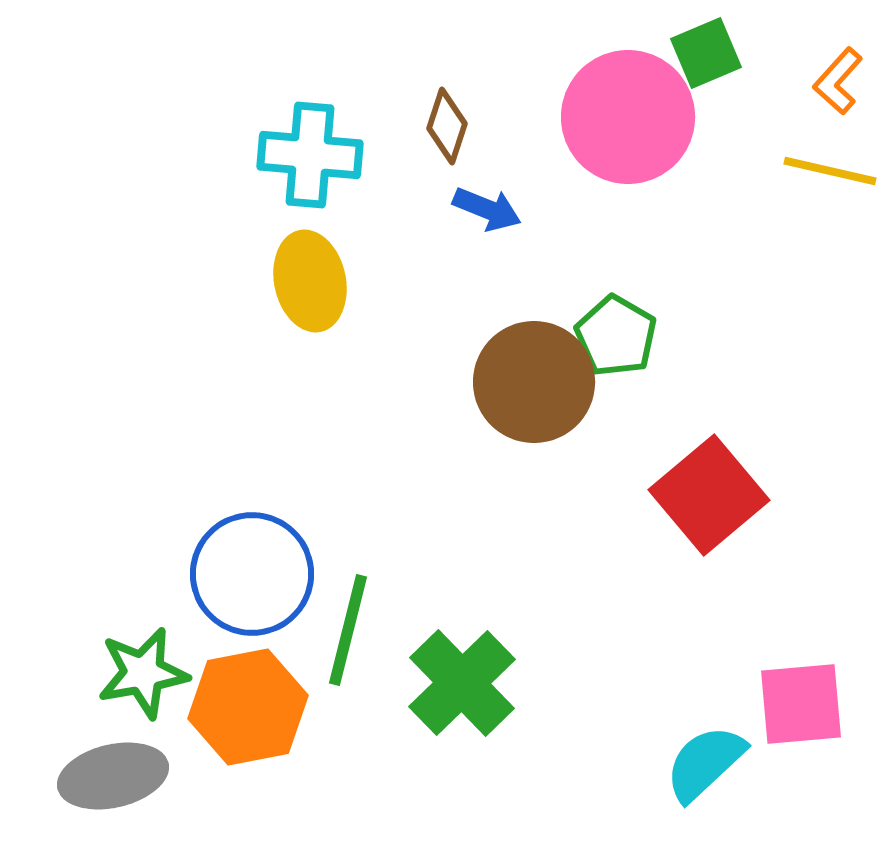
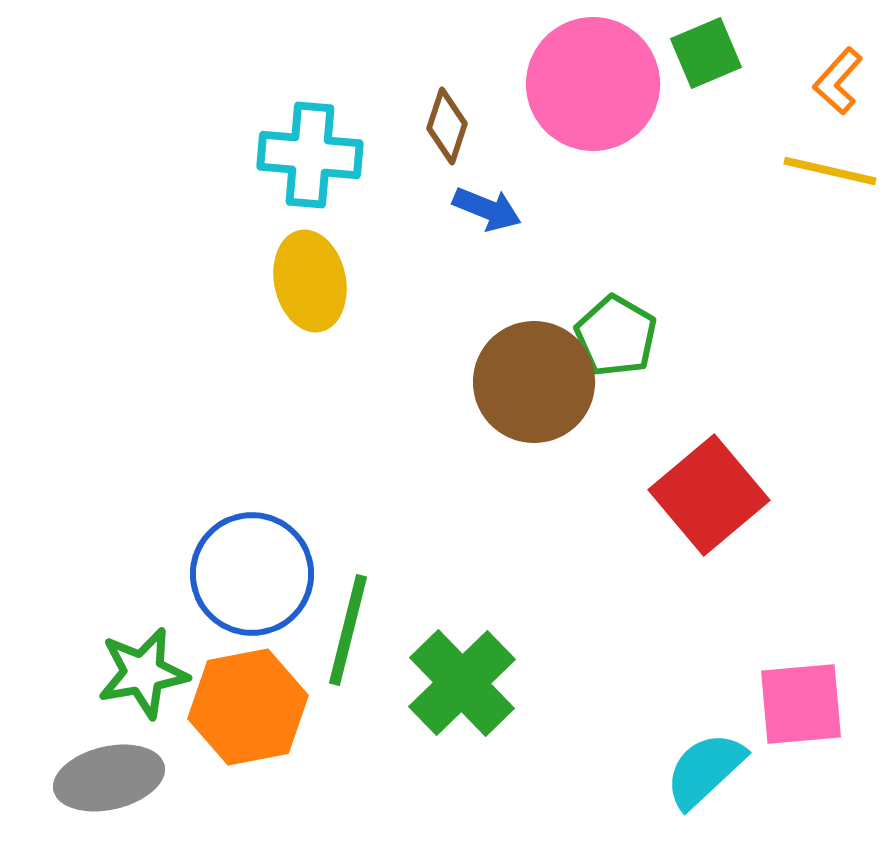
pink circle: moved 35 px left, 33 px up
cyan semicircle: moved 7 px down
gray ellipse: moved 4 px left, 2 px down
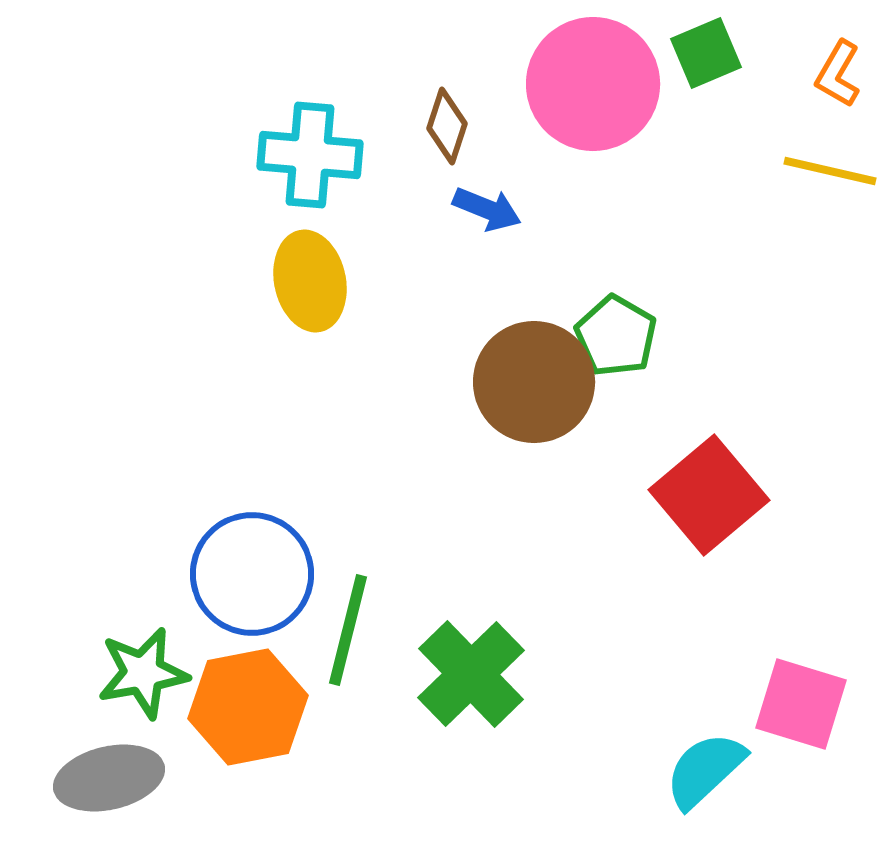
orange L-shape: moved 7 px up; rotated 12 degrees counterclockwise
green cross: moved 9 px right, 9 px up
pink square: rotated 22 degrees clockwise
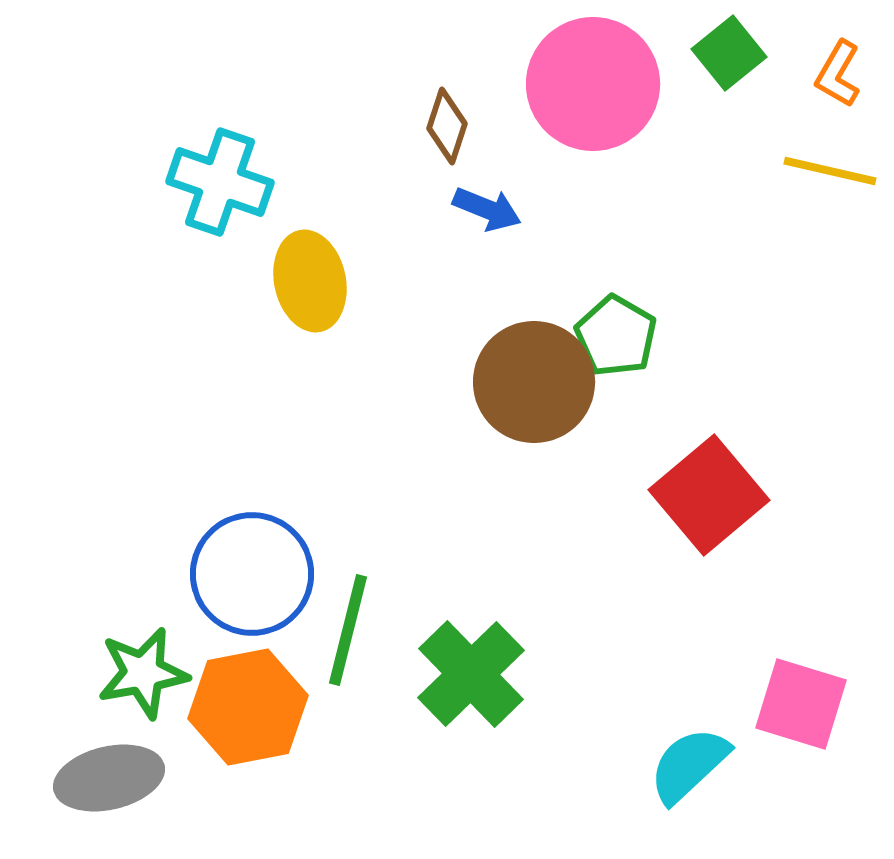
green square: moved 23 px right; rotated 16 degrees counterclockwise
cyan cross: moved 90 px left, 27 px down; rotated 14 degrees clockwise
cyan semicircle: moved 16 px left, 5 px up
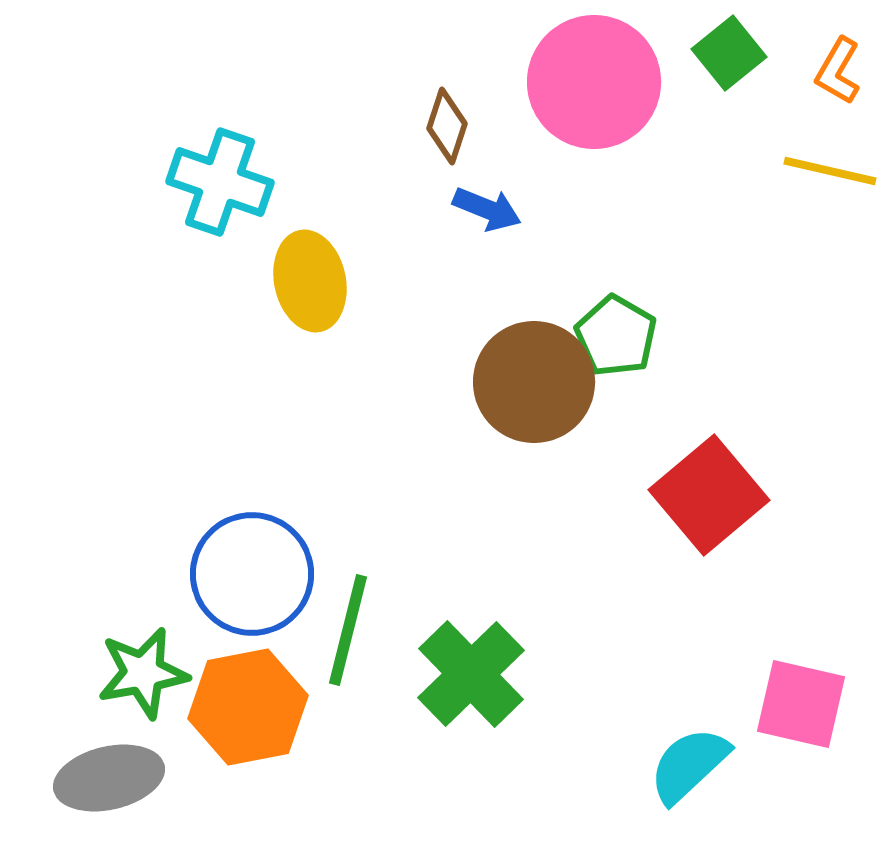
orange L-shape: moved 3 px up
pink circle: moved 1 px right, 2 px up
pink square: rotated 4 degrees counterclockwise
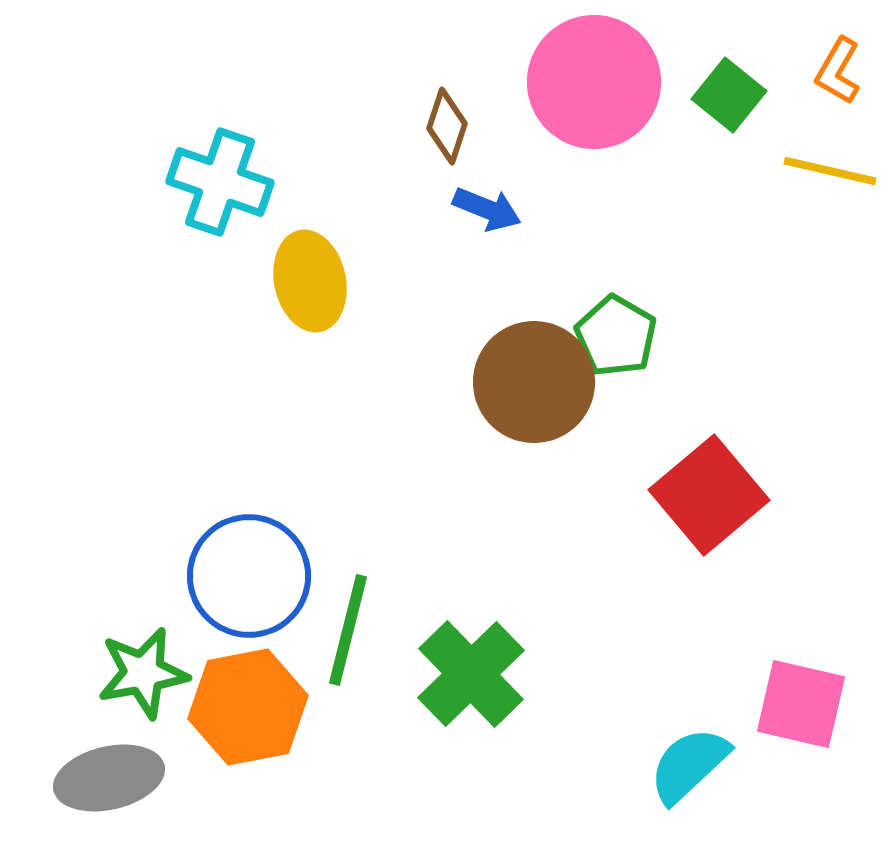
green square: moved 42 px down; rotated 12 degrees counterclockwise
blue circle: moved 3 px left, 2 px down
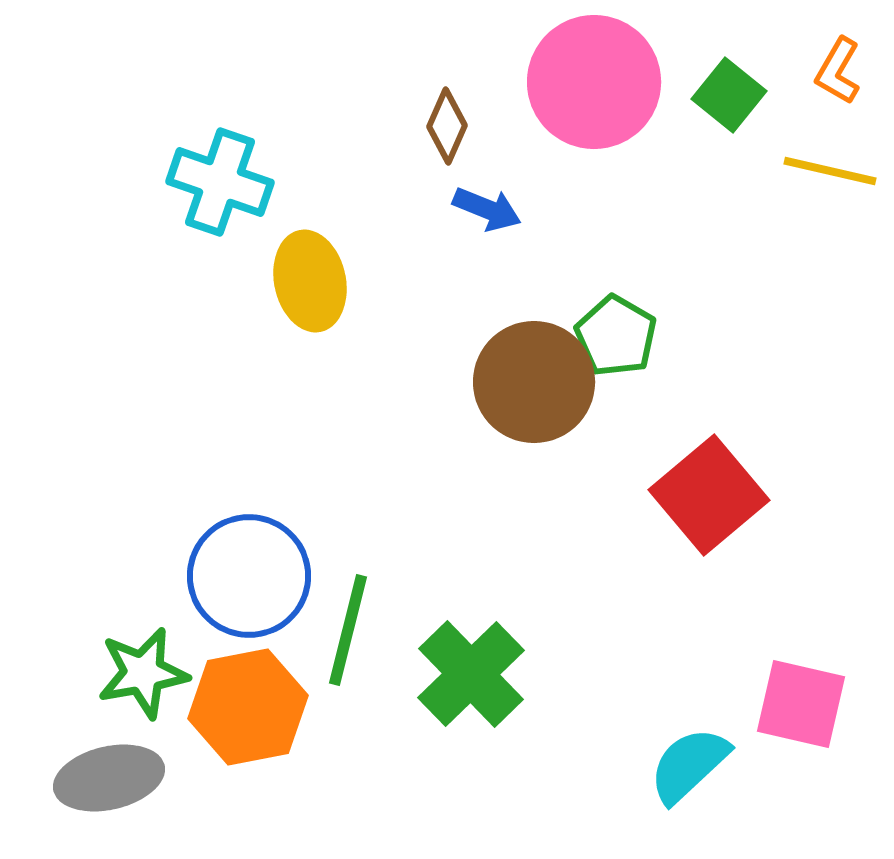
brown diamond: rotated 6 degrees clockwise
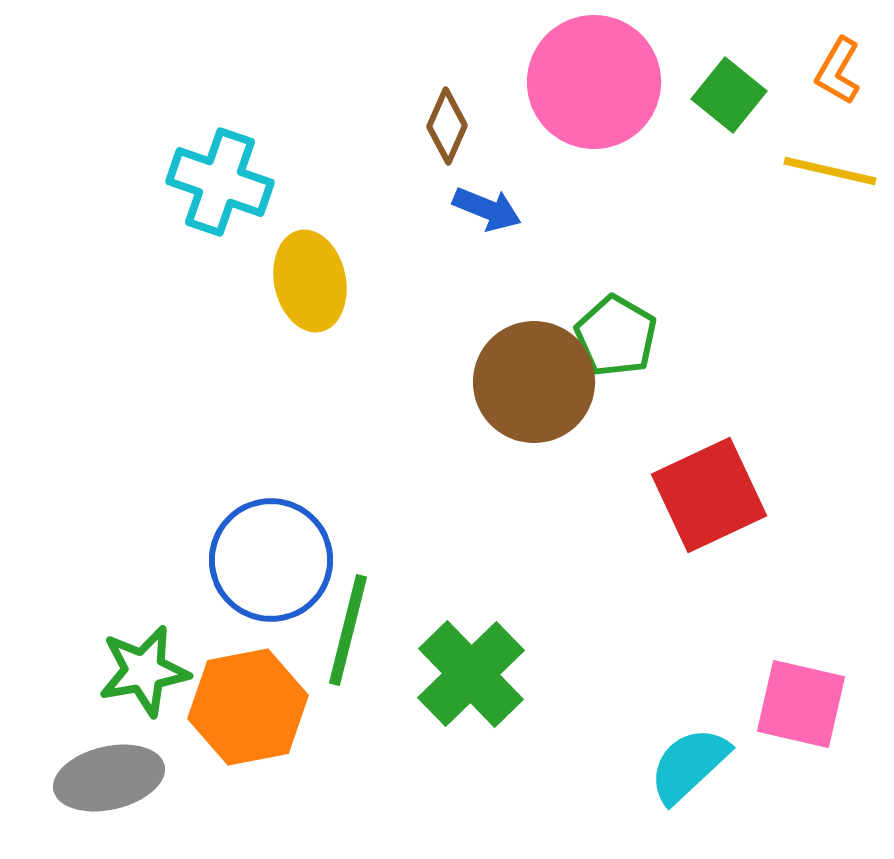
red square: rotated 15 degrees clockwise
blue circle: moved 22 px right, 16 px up
green star: moved 1 px right, 2 px up
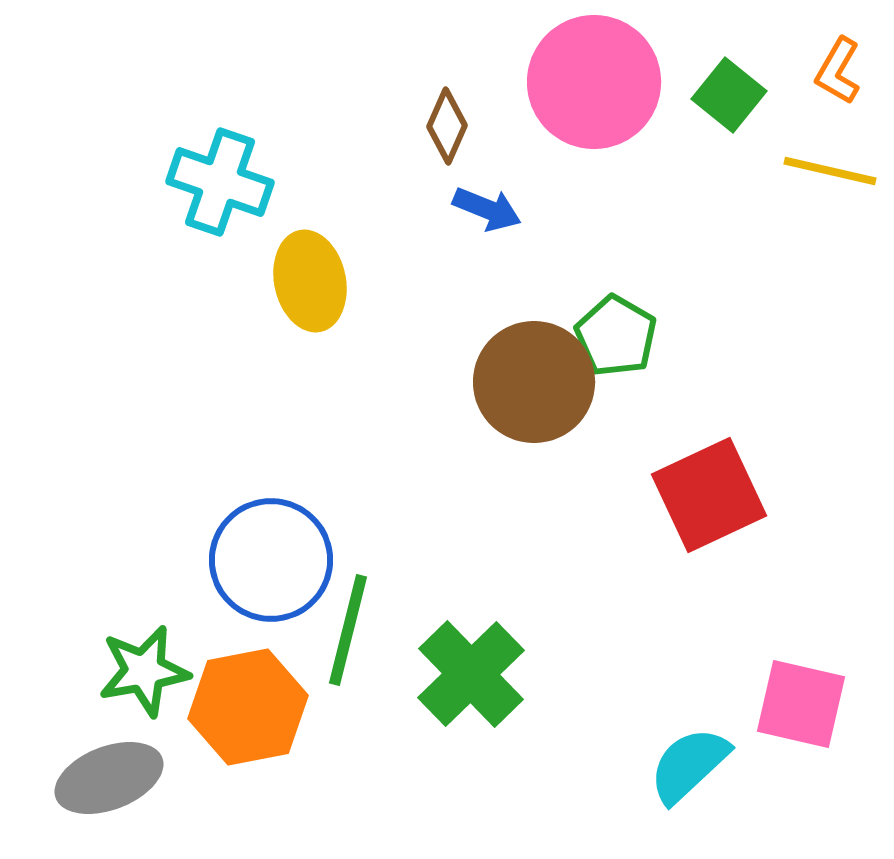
gray ellipse: rotated 8 degrees counterclockwise
